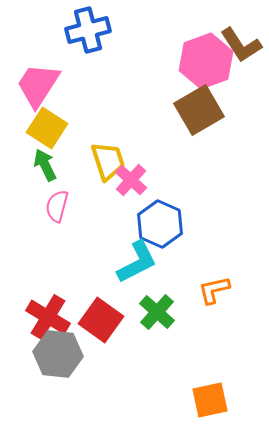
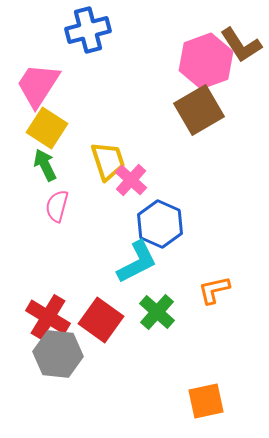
orange square: moved 4 px left, 1 px down
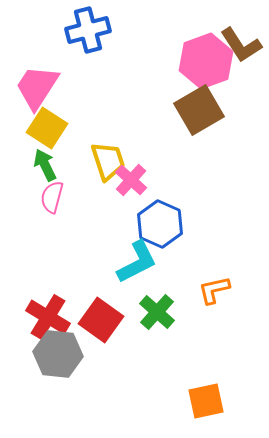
pink trapezoid: moved 1 px left, 2 px down
pink semicircle: moved 5 px left, 9 px up
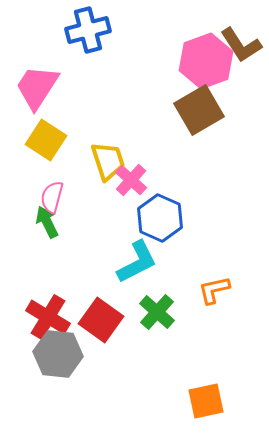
yellow square: moved 1 px left, 12 px down
green arrow: moved 2 px right, 57 px down
blue hexagon: moved 6 px up
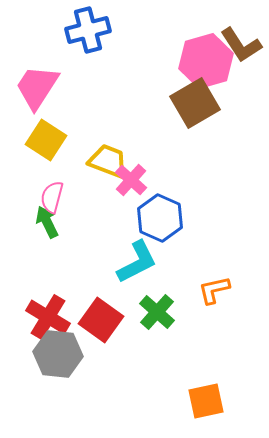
pink hexagon: rotated 4 degrees clockwise
brown square: moved 4 px left, 7 px up
yellow trapezoid: rotated 51 degrees counterclockwise
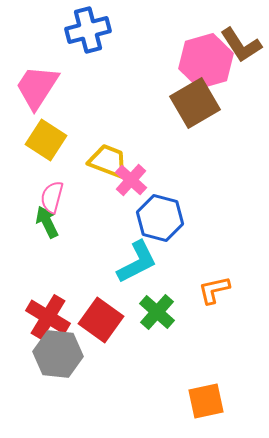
blue hexagon: rotated 9 degrees counterclockwise
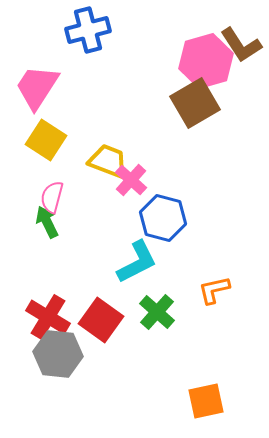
blue hexagon: moved 3 px right
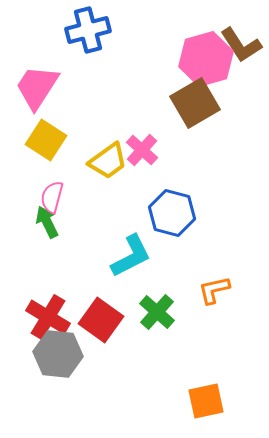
pink hexagon: moved 2 px up
yellow trapezoid: rotated 123 degrees clockwise
pink cross: moved 11 px right, 30 px up
blue hexagon: moved 9 px right, 5 px up
cyan L-shape: moved 6 px left, 6 px up
